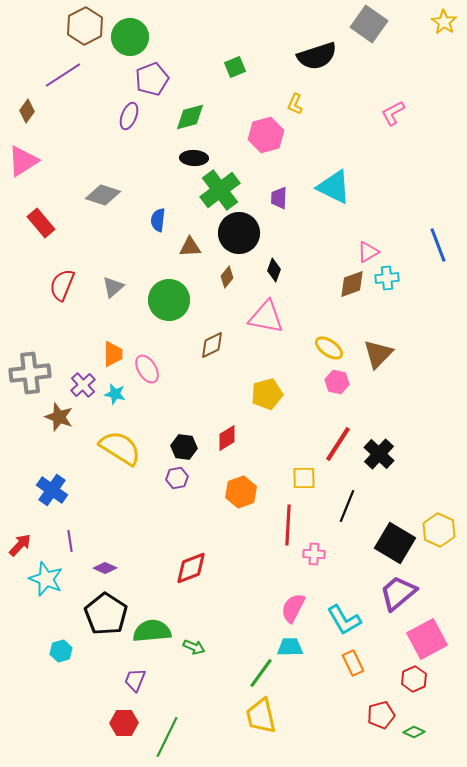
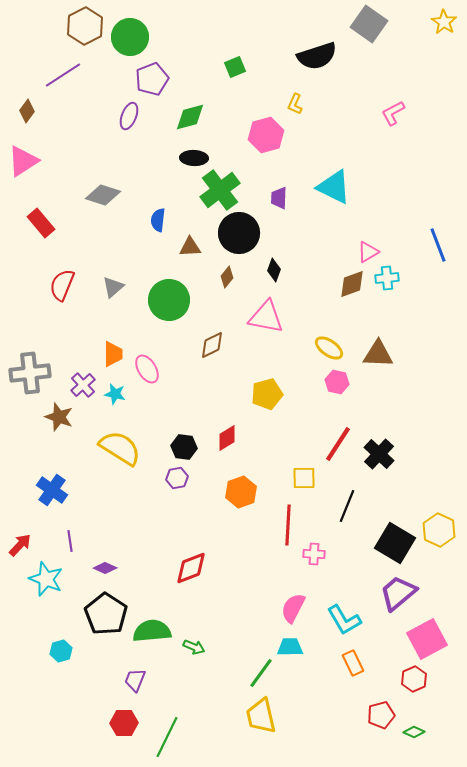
brown triangle at (378, 354): rotated 48 degrees clockwise
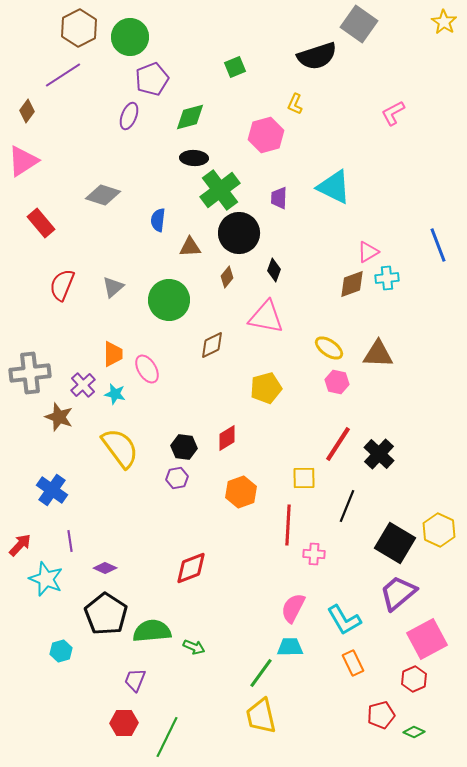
gray square at (369, 24): moved 10 px left
brown hexagon at (85, 26): moved 6 px left, 2 px down
yellow pentagon at (267, 394): moved 1 px left, 6 px up
yellow semicircle at (120, 448): rotated 21 degrees clockwise
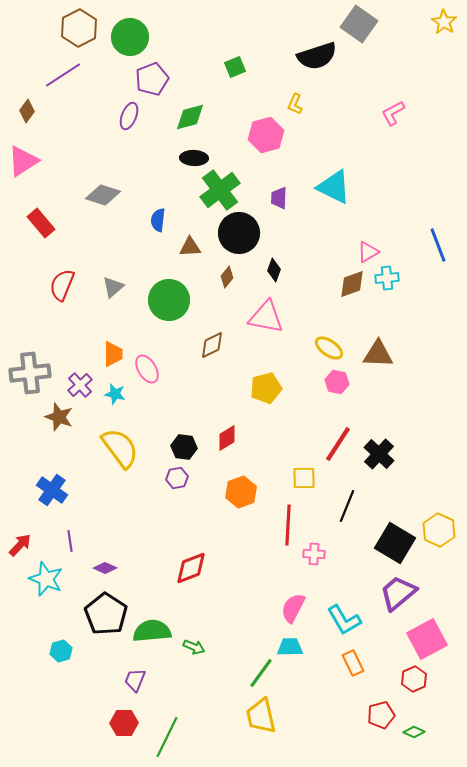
purple cross at (83, 385): moved 3 px left
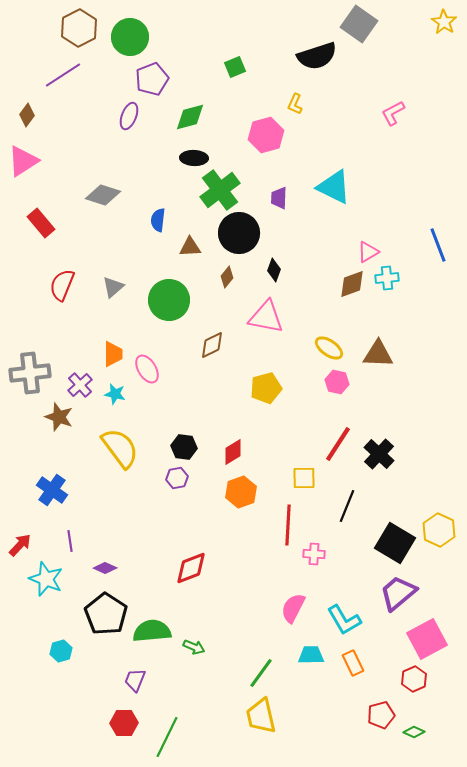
brown diamond at (27, 111): moved 4 px down
red diamond at (227, 438): moved 6 px right, 14 px down
cyan trapezoid at (290, 647): moved 21 px right, 8 px down
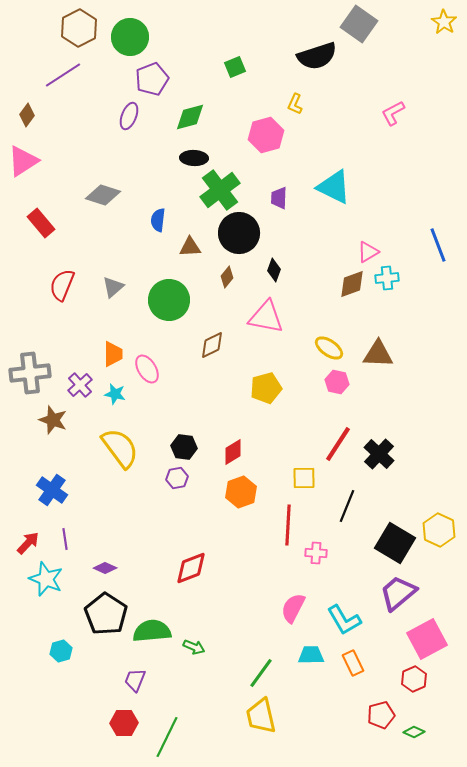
brown star at (59, 417): moved 6 px left, 3 px down
purple line at (70, 541): moved 5 px left, 2 px up
red arrow at (20, 545): moved 8 px right, 2 px up
pink cross at (314, 554): moved 2 px right, 1 px up
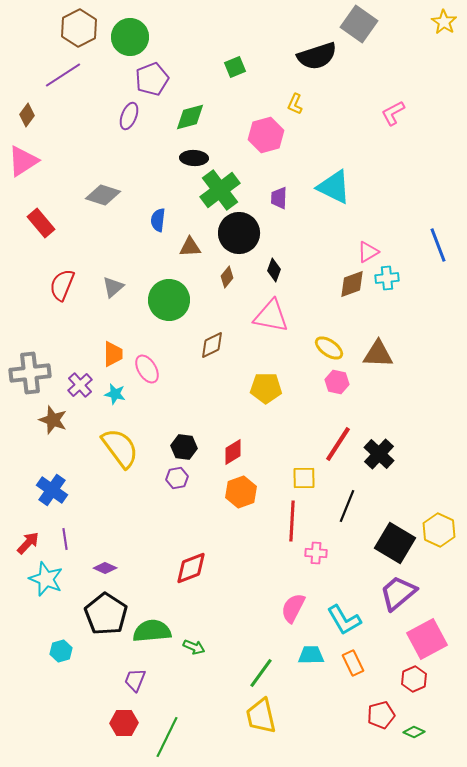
pink triangle at (266, 317): moved 5 px right, 1 px up
yellow pentagon at (266, 388): rotated 16 degrees clockwise
red line at (288, 525): moved 4 px right, 4 px up
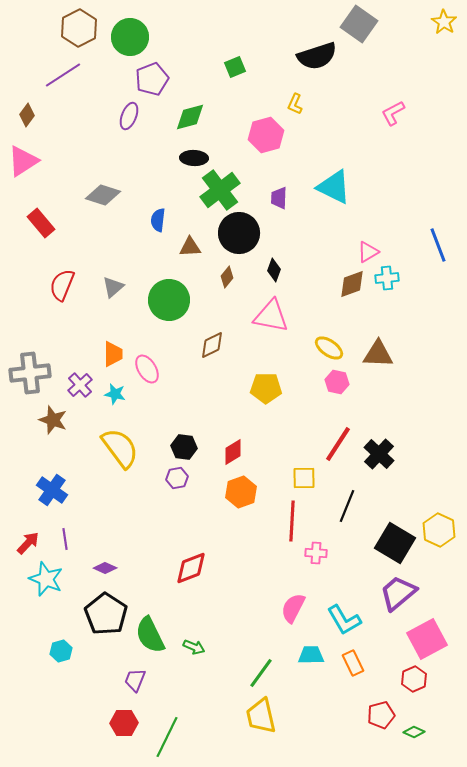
green semicircle at (152, 631): moved 2 px left, 4 px down; rotated 111 degrees counterclockwise
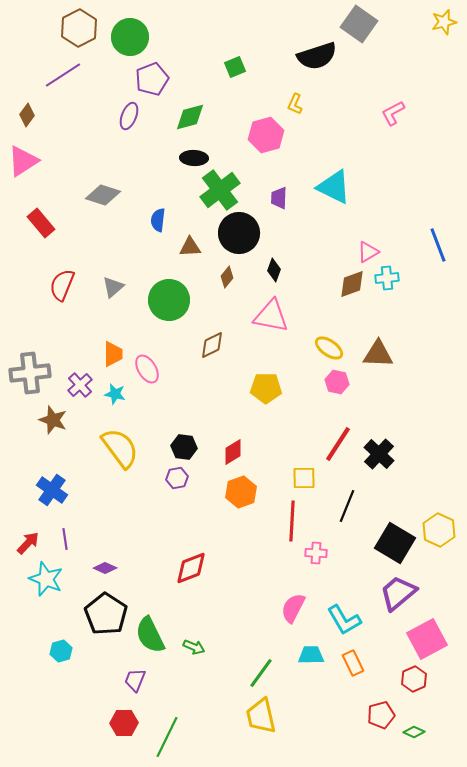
yellow star at (444, 22): rotated 25 degrees clockwise
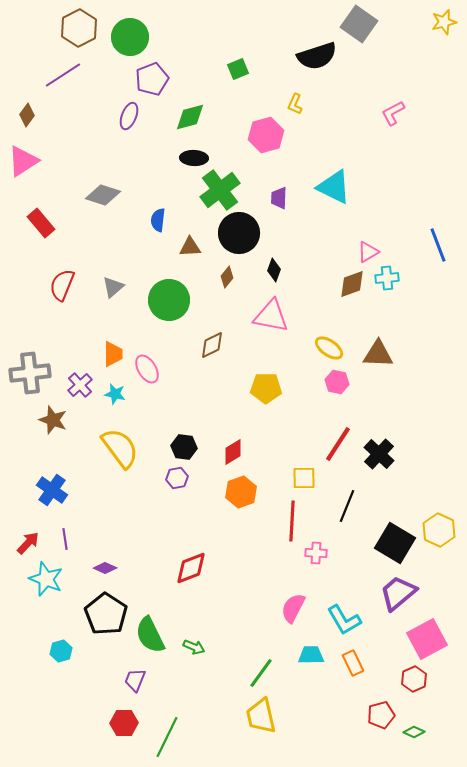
green square at (235, 67): moved 3 px right, 2 px down
